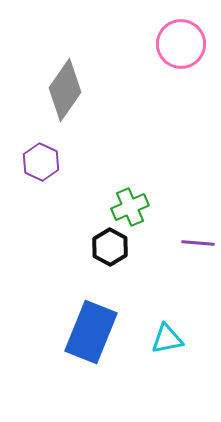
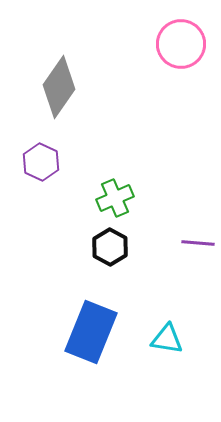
gray diamond: moved 6 px left, 3 px up
green cross: moved 15 px left, 9 px up
cyan triangle: rotated 20 degrees clockwise
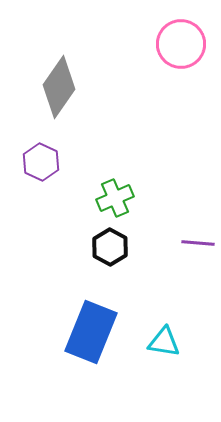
cyan triangle: moved 3 px left, 3 px down
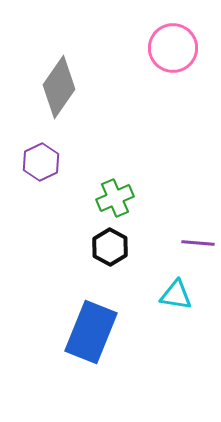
pink circle: moved 8 px left, 4 px down
purple hexagon: rotated 9 degrees clockwise
cyan triangle: moved 12 px right, 47 px up
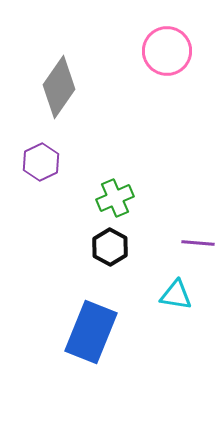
pink circle: moved 6 px left, 3 px down
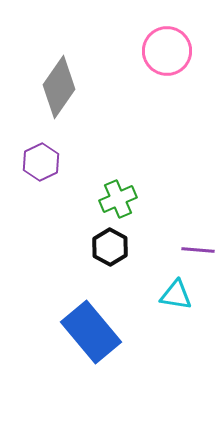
green cross: moved 3 px right, 1 px down
purple line: moved 7 px down
blue rectangle: rotated 62 degrees counterclockwise
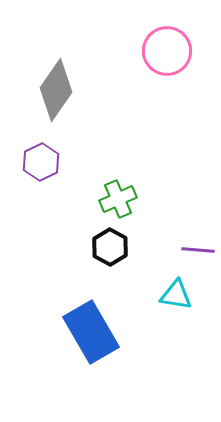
gray diamond: moved 3 px left, 3 px down
blue rectangle: rotated 10 degrees clockwise
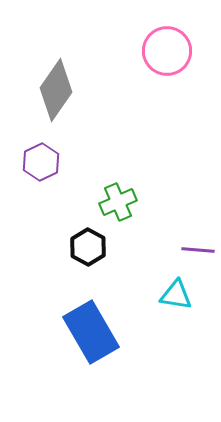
green cross: moved 3 px down
black hexagon: moved 22 px left
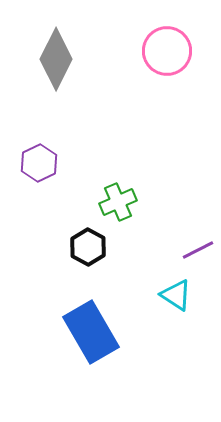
gray diamond: moved 31 px up; rotated 8 degrees counterclockwise
purple hexagon: moved 2 px left, 1 px down
purple line: rotated 32 degrees counterclockwise
cyan triangle: rotated 24 degrees clockwise
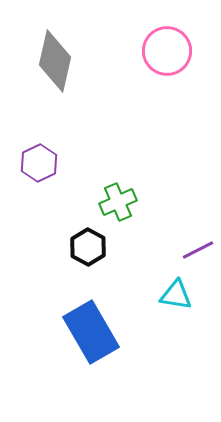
gray diamond: moved 1 px left, 2 px down; rotated 14 degrees counterclockwise
cyan triangle: rotated 24 degrees counterclockwise
